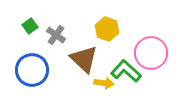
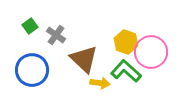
yellow hexagon: moved 19 px right, 13 px down
pink circle: moved 1 px up
yellow arrow: moved 4 px left
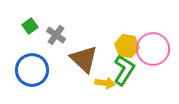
yellow hexagon: moved 1 px right, 4 px down; rotated 10 degrees counterclockwise
pink circle: moved 2 px right, 3 px up
green L-shape: moved 2 px left, 1 px up; rotated 80 degrees clockwise
yellow arrow: moved 5 px right
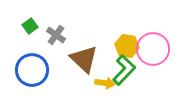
green L-shape: rotated 12 degrees clockwise
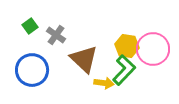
yellow arrow: moved 1 px left
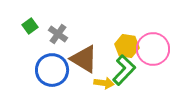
gray cross: moved 2 px right, 1 px up
brown triangle: rotated 12 degrees counterclockwise
blue circle: moved 20 px right
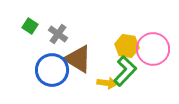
green square: rotated 21 degrees counterclockwise
brown triangle: moved 6 px left
green L-shape: moved 1 px right, 1 px down
yellow arrow: moved 3 px right
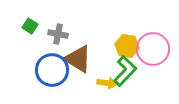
gray cross: rotated 24 degrees counterclockwise
